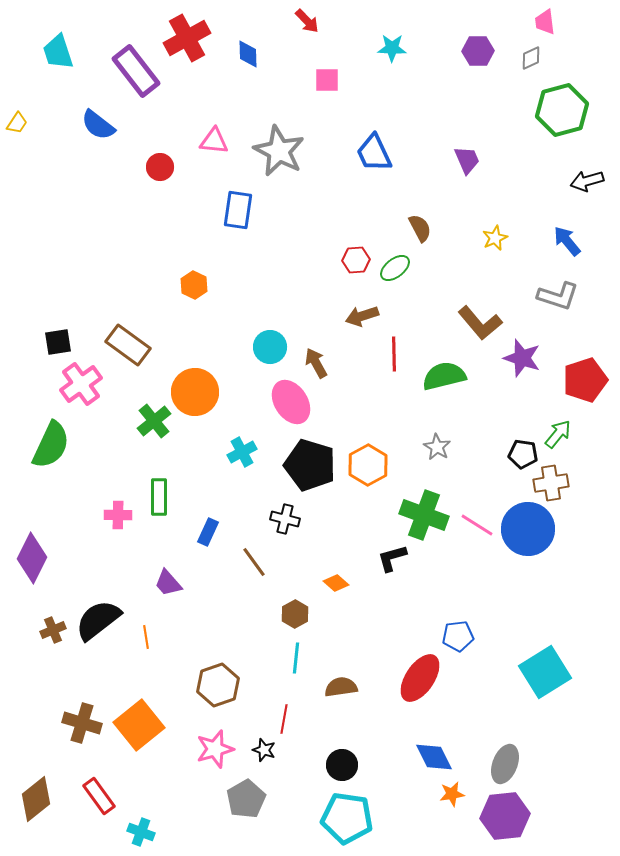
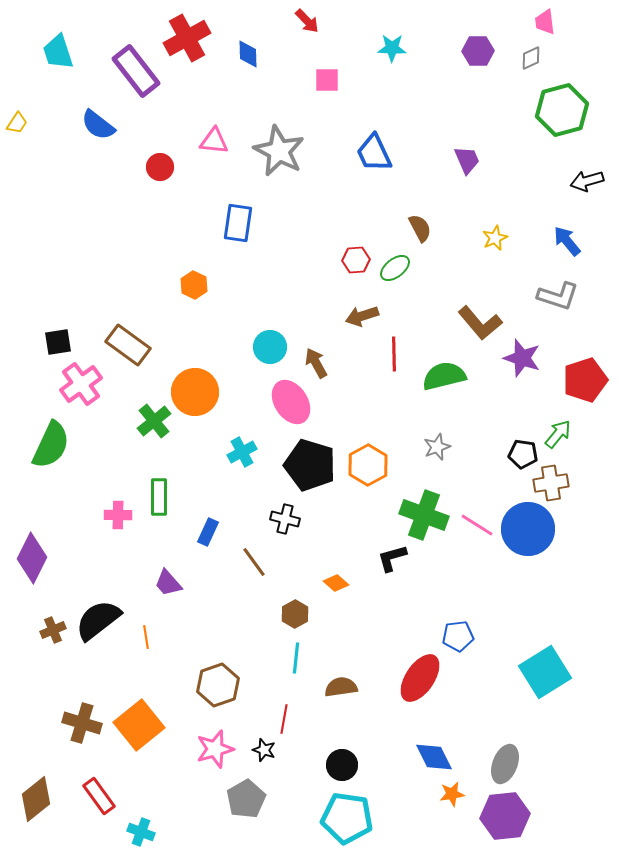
blue rectangle at (238, 210): moved 13 px down
gray star at (437, 447): rotated 20 degrees clockwise
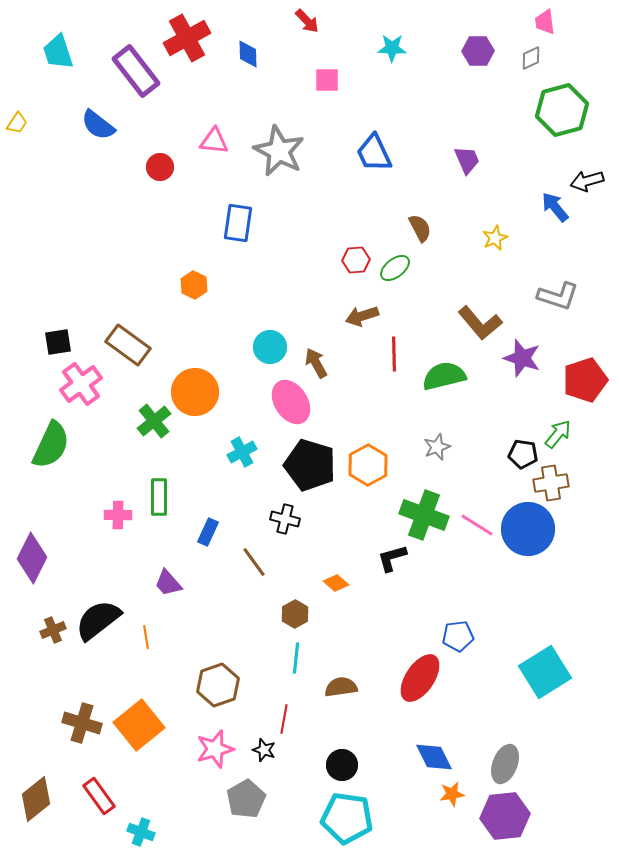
blue arrow at (567, 241): moved 12 px left, 34 px up
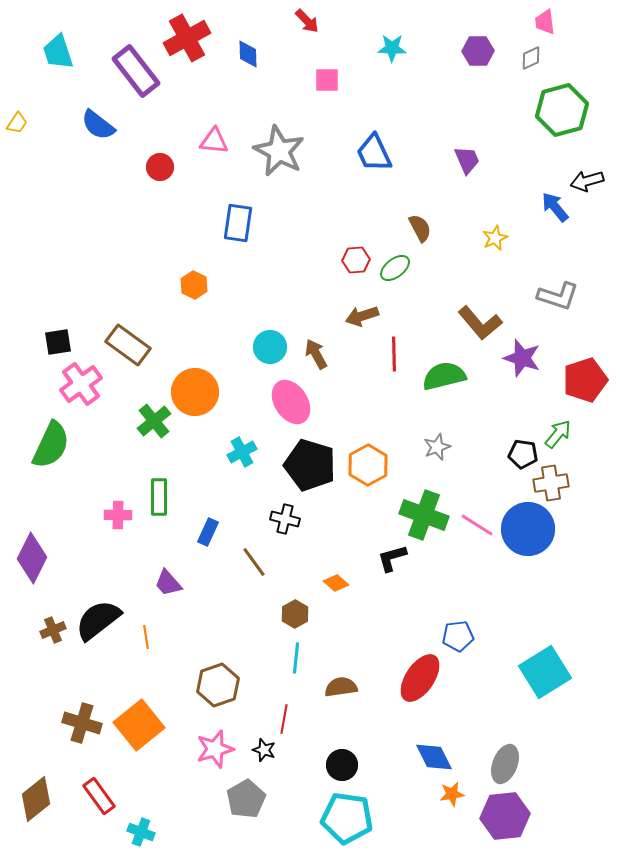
brown arrow at (316, 363): moved 9 px up
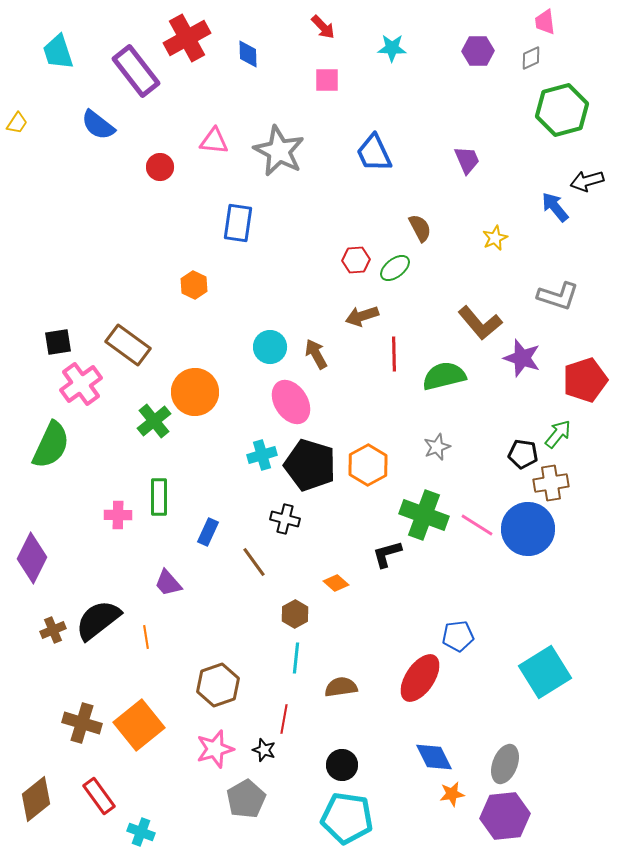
red arrow at (307, 21): moved 16 px right, 6 px down
cyan cross at (242, 452): moved 20 px right, 3 px down; rotated 12 degrees clockwise
black L-shape at (392, 558): moved 5 px left, 4 px up
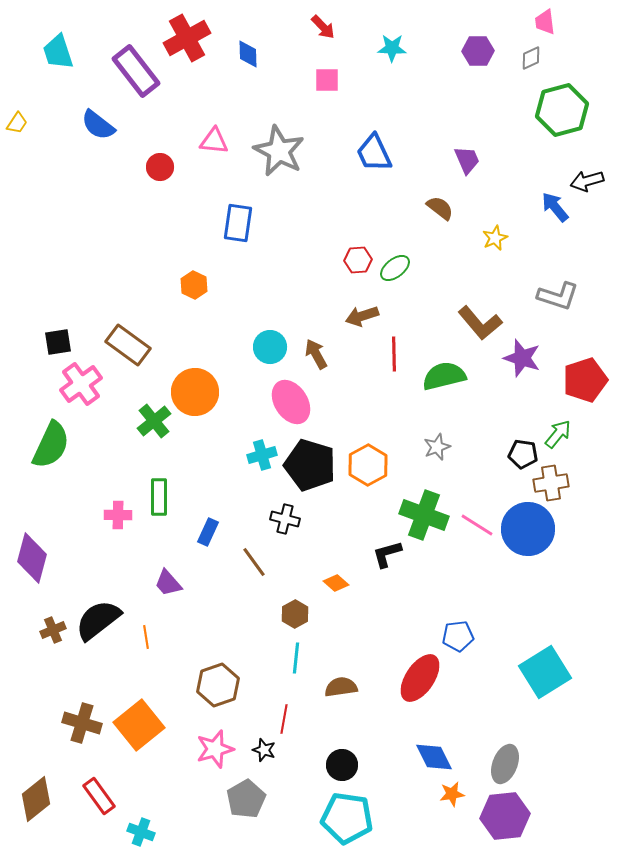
brown semicircle at (420, 228): moved 20 px right, 20 px up; rotated 24 degrees counterclockwise
red hexagon at (356, 260): moved 2 px right
purple diamond at (32, 558): rotated 12 degrees counterclockwise
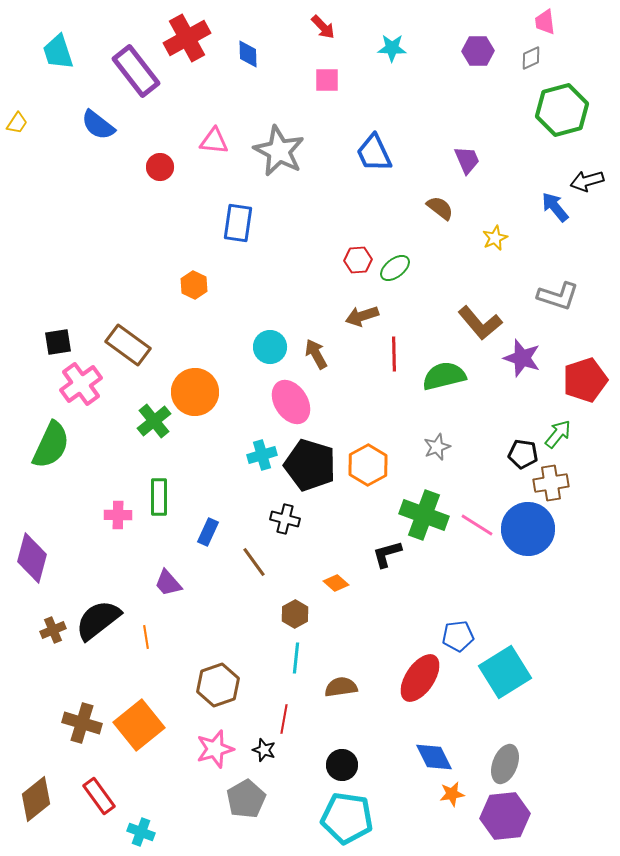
cyan square at (545, 672): moved 40 px left
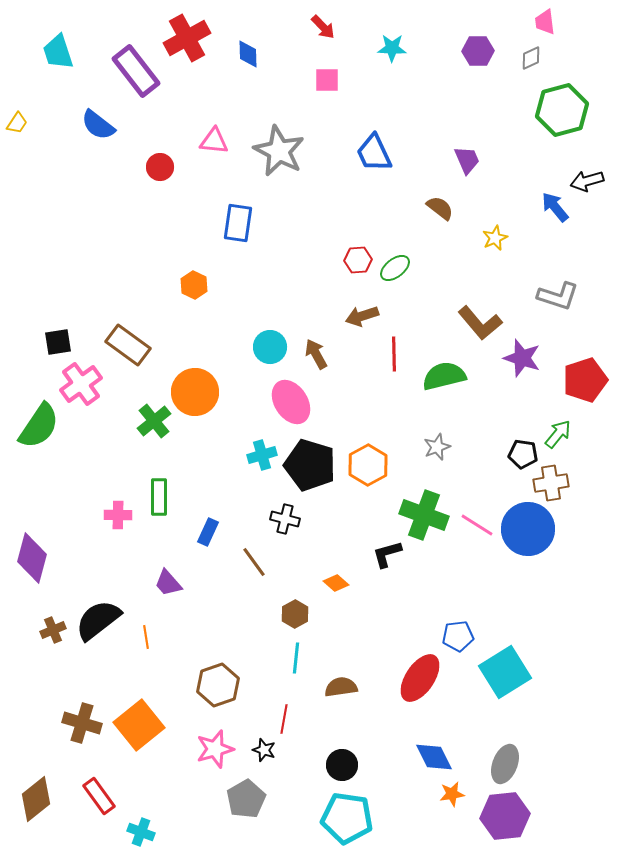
green semicircle at (51, 445): moved 12 px left, 19 px up; rotated 9 degrees clockwise
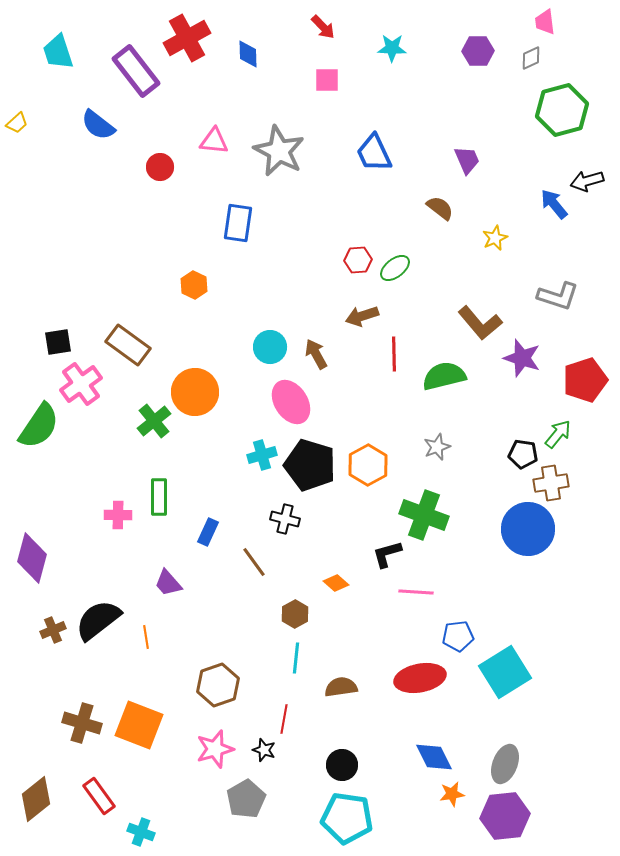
yellow trapezoid at (17, 123): rotated 15 degrees clockwise
blue arrow at (555, 207): moved 1 px left, 3 px up
pink line at (477, 525): moved 61 px left, 67 px down; rotated 28 degrees counterclockwise
red ellipse at (420, 678): rotated 45 degrees clockwise
orange square at (139, 725): rotated 30 degrees counterclockwise
